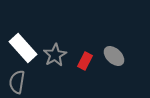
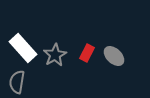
red rectangle: moved 2 px right, 8 px up
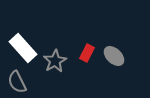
gray star: moved 6 px down
gray semicircle: rotated 35 degrees counterclockwise
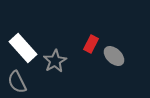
red rectangle: moved 4 px right, 9 px up
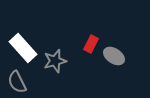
gray ellipse: rotated 10 degrees counterclockwise
gray star: rotated 15 degrees clockwise
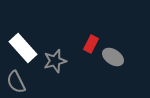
gray ellipse: moved 1 px left, 1 px down
gray semicircle: moved 1 px left
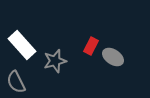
red rectangle: moved 2 px down
white rectangle: moved 1 px left, 3 px up
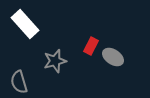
white rectangle: moved 3 px right, 21 px up
gray semicircle: moved 3 px right; rotated 10 degrees clockwise
